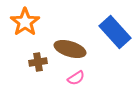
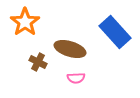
brown cross: rotated 36 degrees clockwise
pink semicircle: rotated 30 degrees clockwise
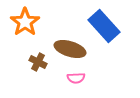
blue rectangle: moved 11 px left, 6 px up
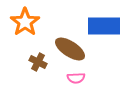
blue rectangle: rotated 48 degrees counterclockwise
brown ellipse: rotated 16 degrees clockwise
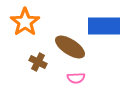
brown ellipse: moved 2 px up
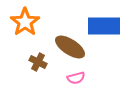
pink semicircle: rotated 12 degrees counterclockwise
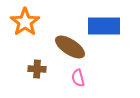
brown cross: moved 1 px left, 7 px down; rotated 24 degrees counterclockwise
pink semicircle: moved 2 px right; rotated 90 degrees clockwise
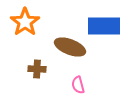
brown ellipse: rotated 12 degrees counterclockwise
pink semicircle: moved 7 px down
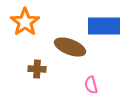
pink semicircle: moved 13 px right
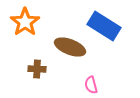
blue rectangle: rotated 32 degrees clockwise
